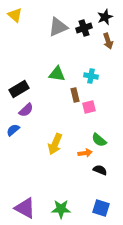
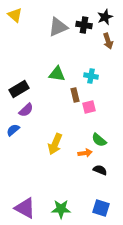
black cross: moved 3 px up; rotated 28 degrees clockwise
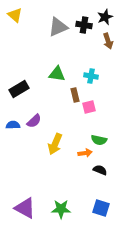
purple semicircle: moved 8 px right, 11 px down
blue semicircle: moved 5 px up; rotated 40 degrees clockwise
green semicircle: rotated 28 degrees counterclockwise
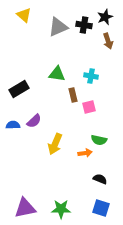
yellow triangle: moved 9 px right
brown rectangle: moved 2 px left
black semicircle: moved 9 px down
purple triangle: rotated 40 degrees counterclockwise
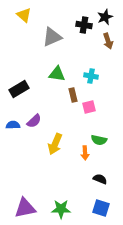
gray triangle: moved 6 px left, 10 px down
orange arrow: rotated 96 degrees clockwise
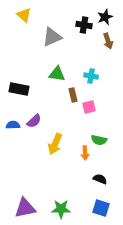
black rectangle: rotated 42 degrees clockwise
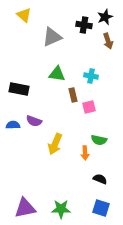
purple semicircle: rotated 63 degrees clockwise
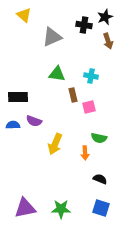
black rectangle: moved 1 px left, 8 px down; rotated 12 degrees counterclockwise
green semicircle: moved 2 px up
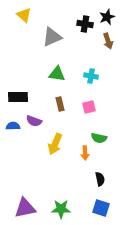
black star: moved 2 px right
black cross: moved 1 px right, 1 px up
brown rectangle: moved 13 px left, 9 px down
blue semicircle: moved 1 px down
black semicircle: rotated 56 degrees clockwise
